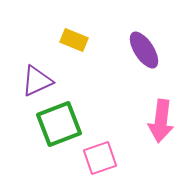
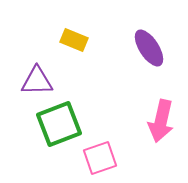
purple ellipse: moved 5 px right, 2 px up
purple triangle: rotated 24 degrees clockwise
pink arrow: rotated 6 degrees clockwise
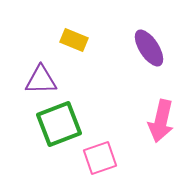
purple triangle: moved 4 px right, 1 px up
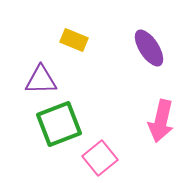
pink square: rotated 20 degrees counterclockwise
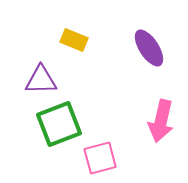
pink square: rotated 24 degrees clockwise
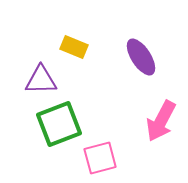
yellow rectangle: moved 7 px down
purple ellipse: moved 8 px left, 9 px down
pink arrow: rotated 15 degrees clockwise
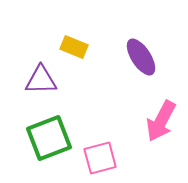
green square: moved 10 px left, 14 px down
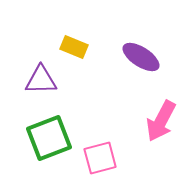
purple ellipse: rotated 24 degrees counterclockwise
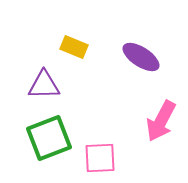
purple triangle: moved 3 px right, 5 px down
pink square: rotated 12 degrees clockwise
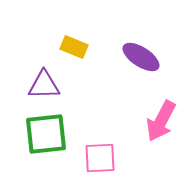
green square: moved 3 px left, 4 px up; rotated 15 degrees clockwise
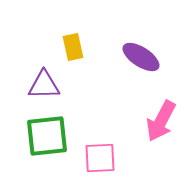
yellow rectangle: moved 1 px left; rotated 56 degrees clockwise
green square: moved 1 px right, 2 px down
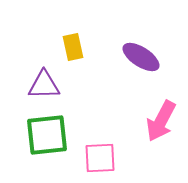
green square: moved 1 px up
